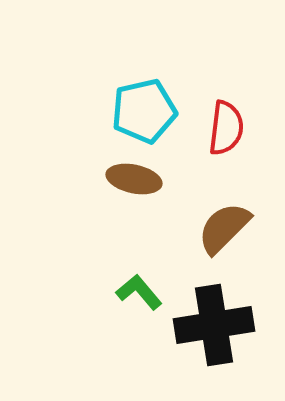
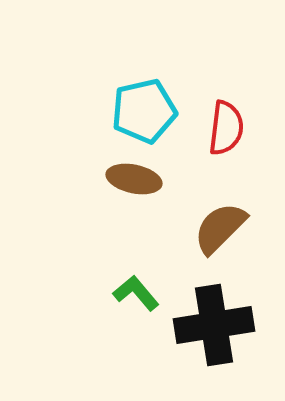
brown semicircle: moved 4 px left
green L-shape: moved 3 px left, 1 px down
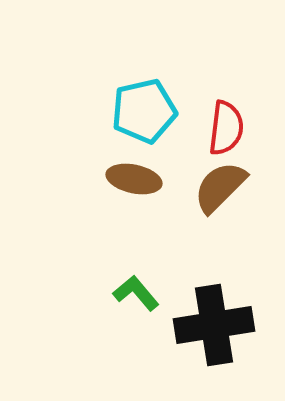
brown semicircle: moved 41 px up
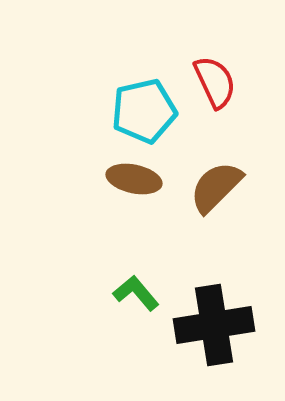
red semicircle: moved 11 px left, 46 px up; rotated 32 degrees counterclockwise
brown semicircle: moved 4 px left
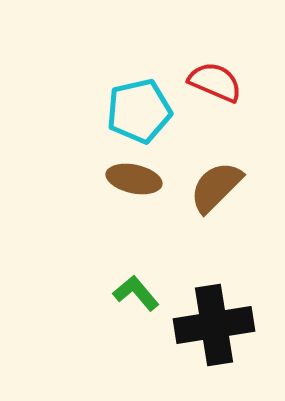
red semicircle: rotated 42 degrees counterclockwise
cyan pentagon: moved 5 px left
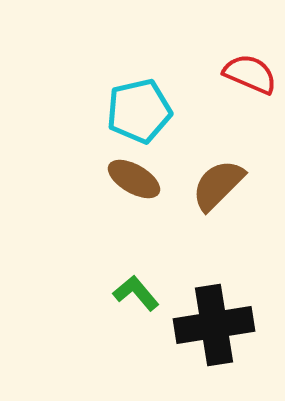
red semicircle: moved 35 px right, 8 px up
brown ellipse: rotated 18 degrees clockwise
brown semicircle: moved 2 px right, 2 px up
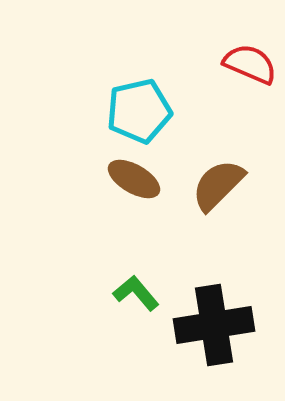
red semicircle: moved 10 px up
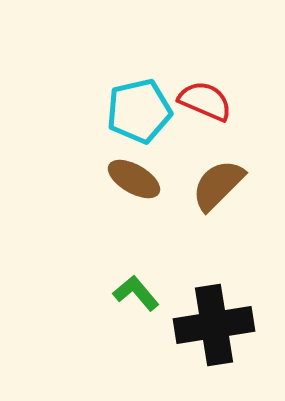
red semicircle: moved 45 px left, 37 px down
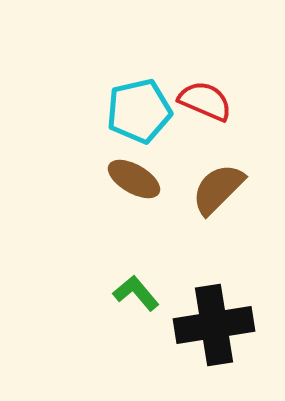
brown semicircle: moved 4 px down
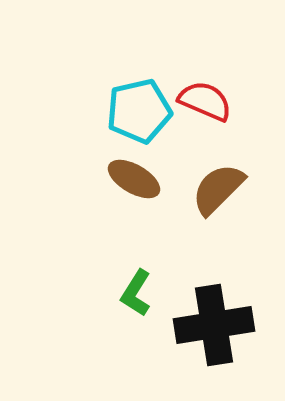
green L-shape: rotated 108 degrees counterclockwise
